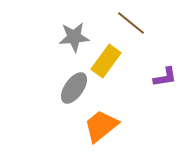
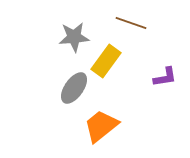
brown line: rotated 20 degrees counterclockwise
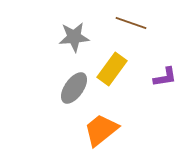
yellow rectangle: moved 6 px right, 8 px down
orange trapezoid: moved 4 px down
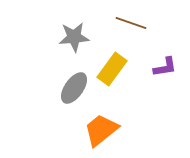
purple L-shape: moved 10 px up
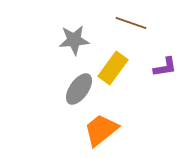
gray star: moved 3 px down
yellow rectangle: moved 1 px right, 1 px up
gray ellipse: moved 5 px right, 1 px down
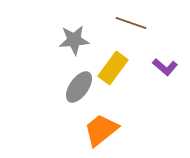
purple L-shape: rotated 50 degrees clockwise
gray ellipse: moved 2 px up
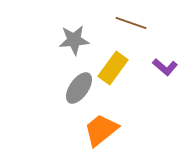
gray ellipse: moved 1 px down
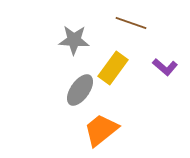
gray star: rotated 8 degrees clockwise
gray ellipse: moved 1 px right, 2 px down
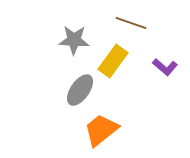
yellow rectangle: moved 7 px up
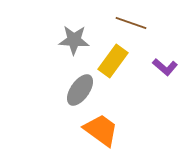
orange trapezoid: rotated 75 degrees clockwise
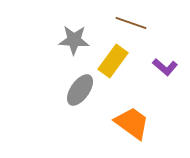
orange trapezoid: moved 31 px right, 7 px up
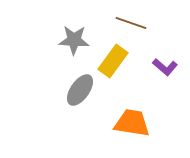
orange trapezoid: rotated 27 degrees counterclockwise
